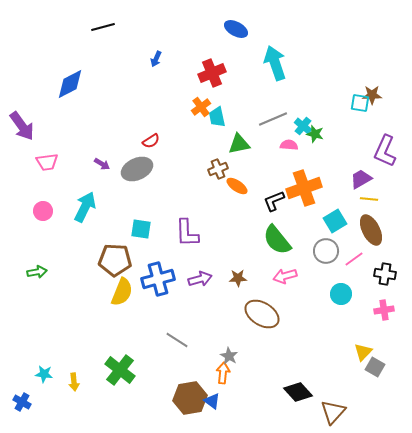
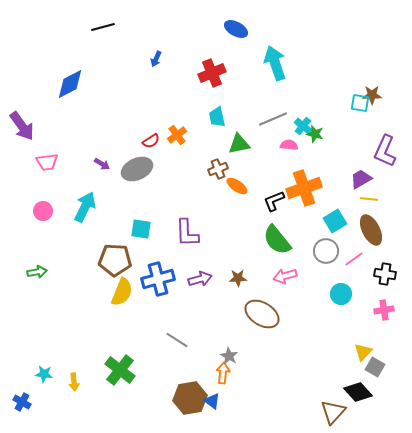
orange cross at (201, 107): moved 24 px left, 28 px down
black diamond at (298, 392): moved 60 px right
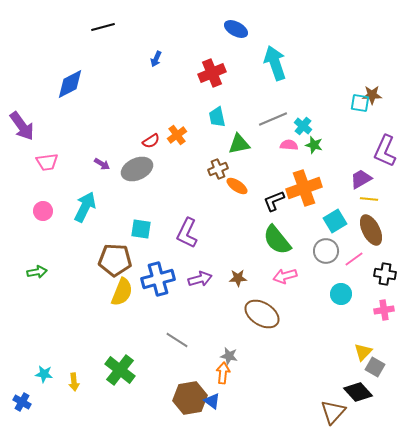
green star at (315, 134): moved 1 px left, 11 px down
purple L-shape at (187, 233): rotated 28 degrees clockwise
gray star at (229, 356): rotated 18 degrees counterclockwise
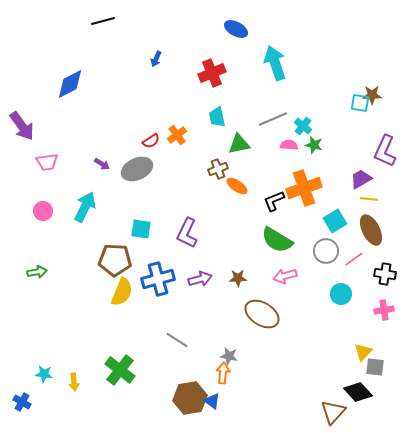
black line at (103, 27): moved 6 px up
green semicircle at (277, 240): rotated 20 degrees counterclockwise
gray square at (375, 367): rotated 24 degrees counterclockwise
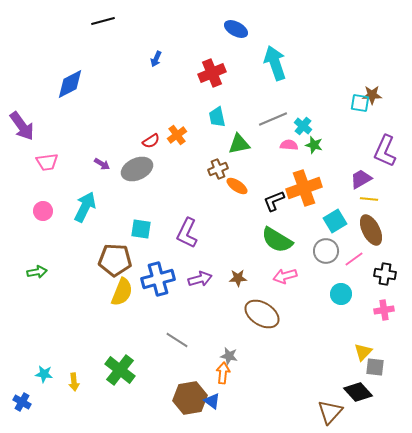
brown triangle at (333, 412): moved 3 px left
